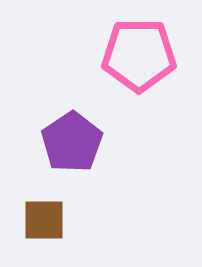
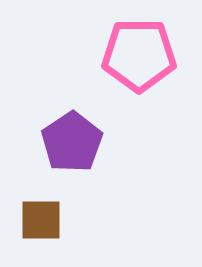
brown square: moved 3 px left
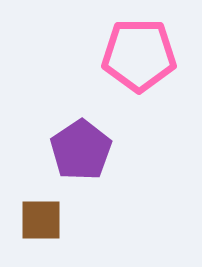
purple pentagon: moved 9 px right, 8 px down
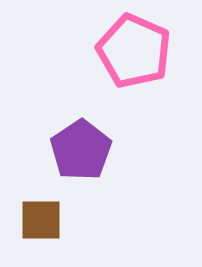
pink pentagon: moved 5 px left, 4 px up; rotated 24 degrees clockwise
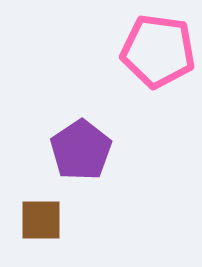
pink pentagon: moved 24 px right; rotated 16 degrees counterclockwise
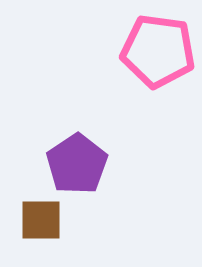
purple pentagon: moved 4 px left, 14 px down
